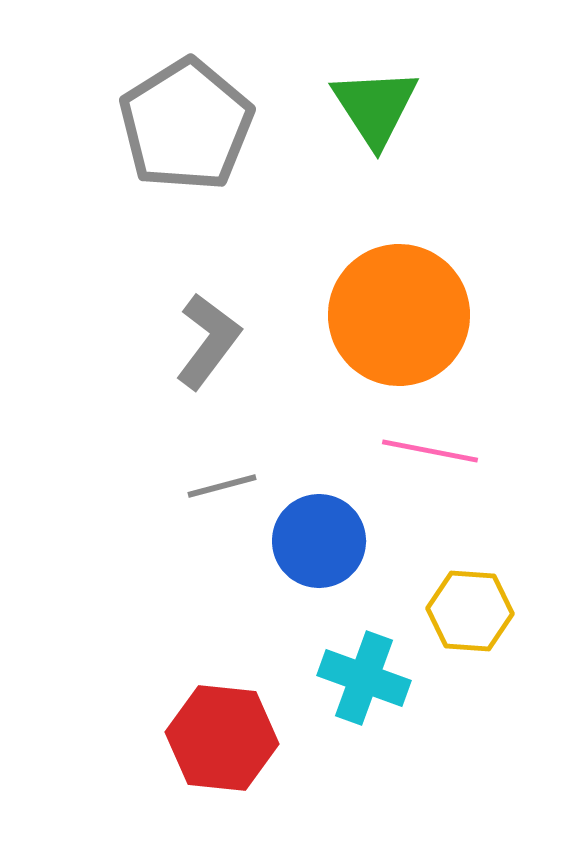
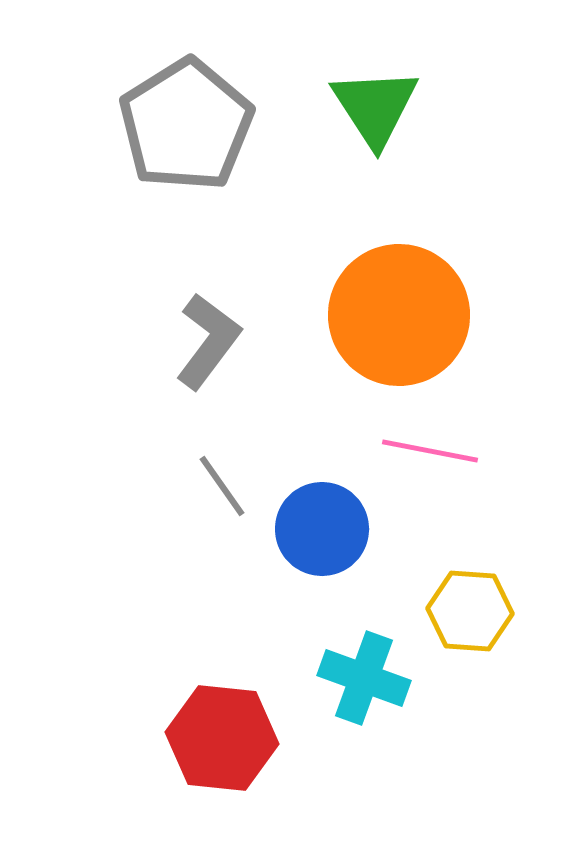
gray line: rotated 70 degrees clockwise
blue circle: moved 3 px right, 12 px up
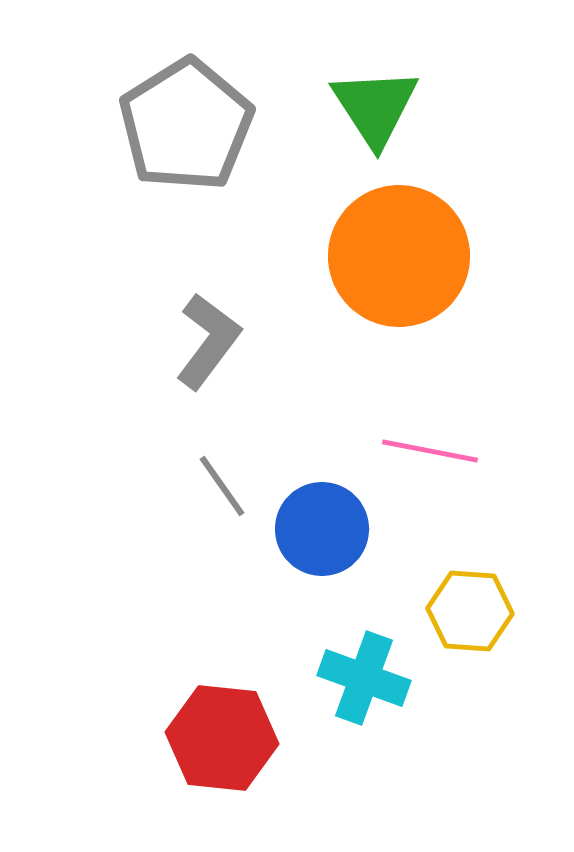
orange circle: moved 59 px up
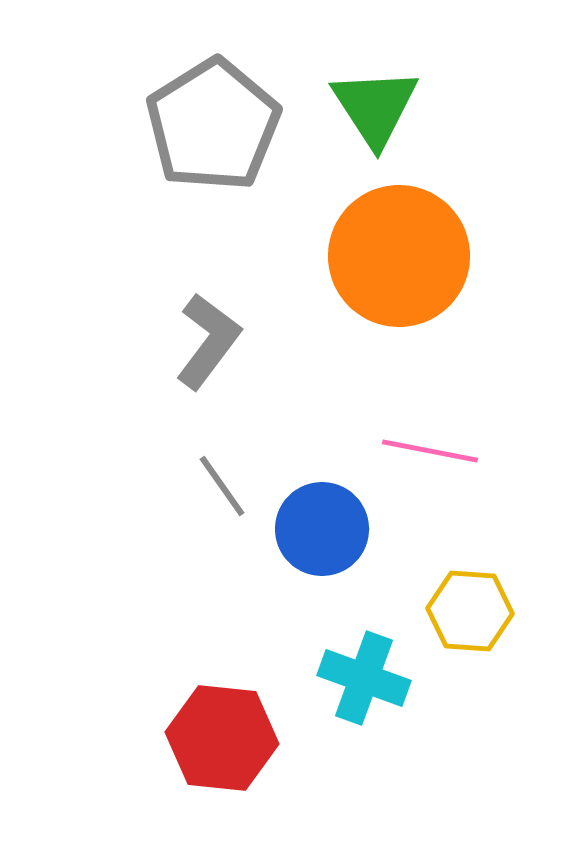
gray pentagon: moved 27 px right
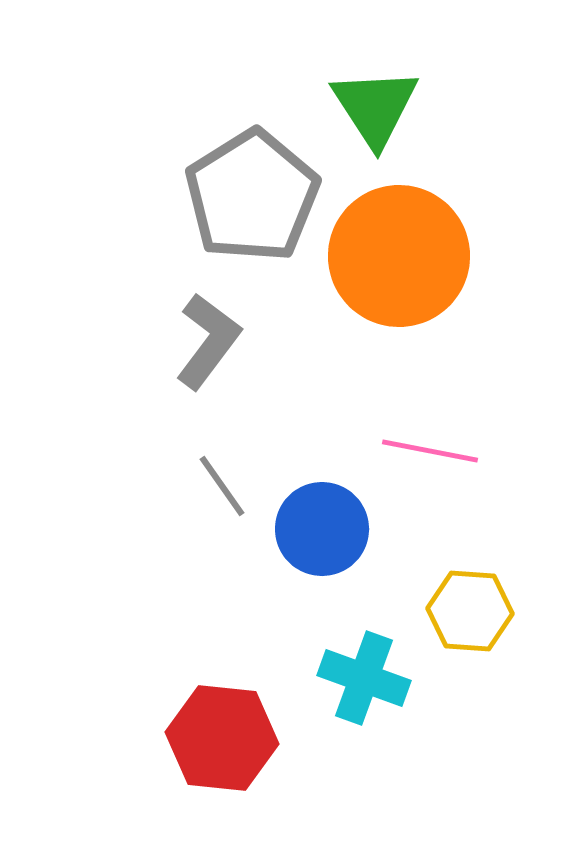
gray pentagon: moved 39 px right, 71 px down
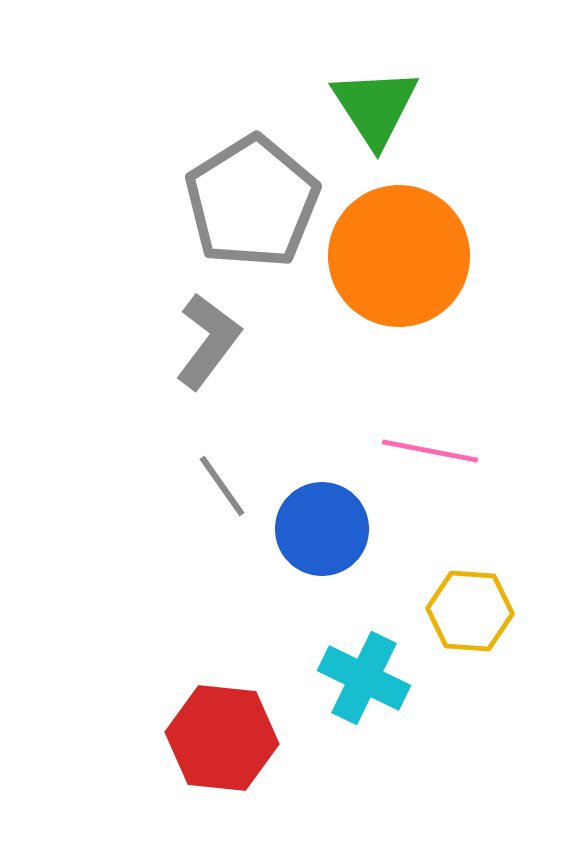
gray pentagon: moved 6 px down
cyan cross: rotated 6 degrees clockwise
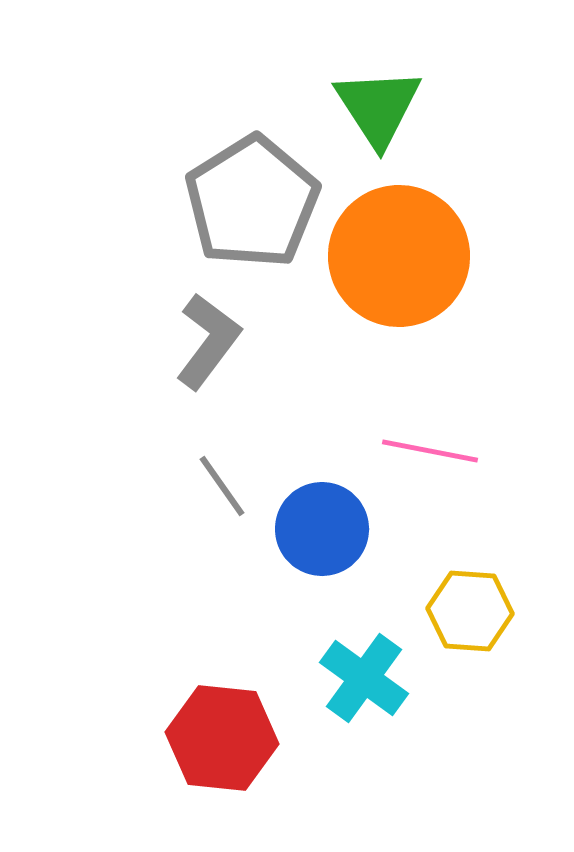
green triangle: moved 3 px right
cyan cross: rotated 10 degrees clockwise
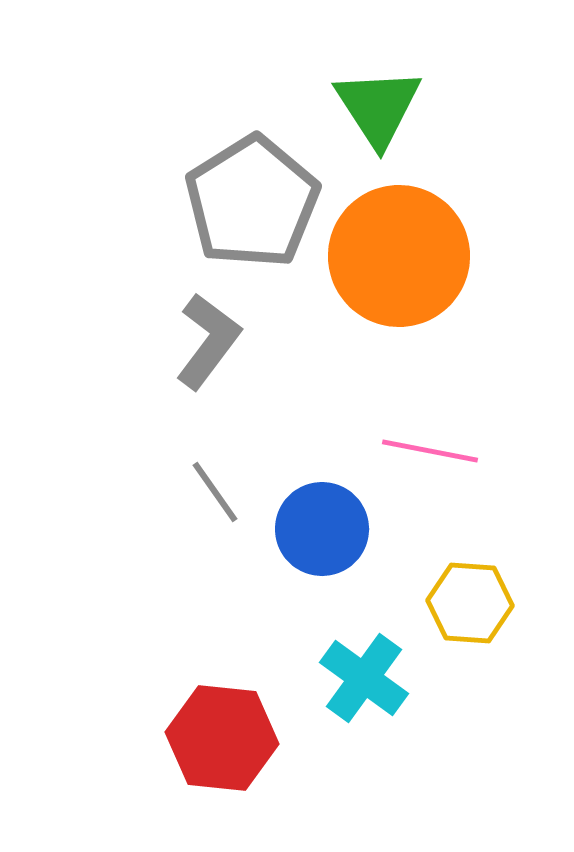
gray line: moved 7 px left, 6 px down
yellow hexagon: moved 8 px up
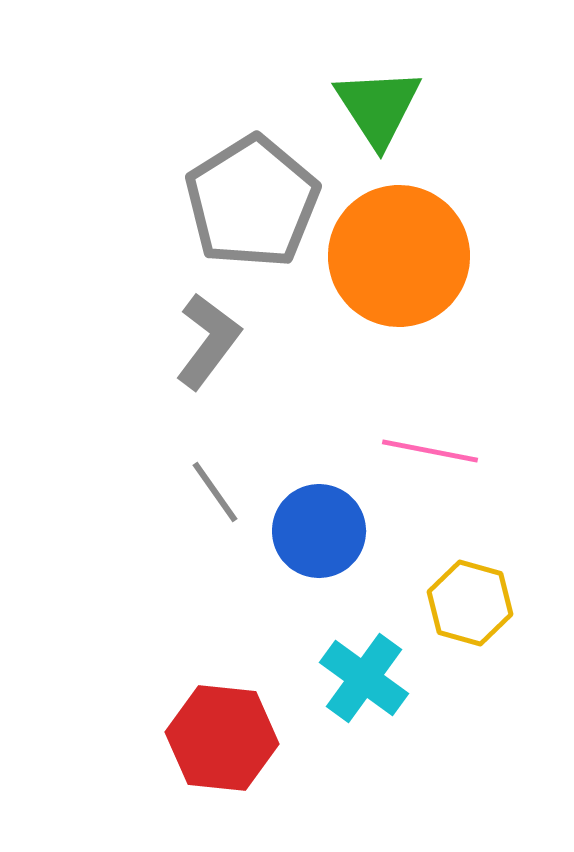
blue circle: moved 3 px left, 2 px down
yellow hexagon: rotated 12 degrees clockwise
